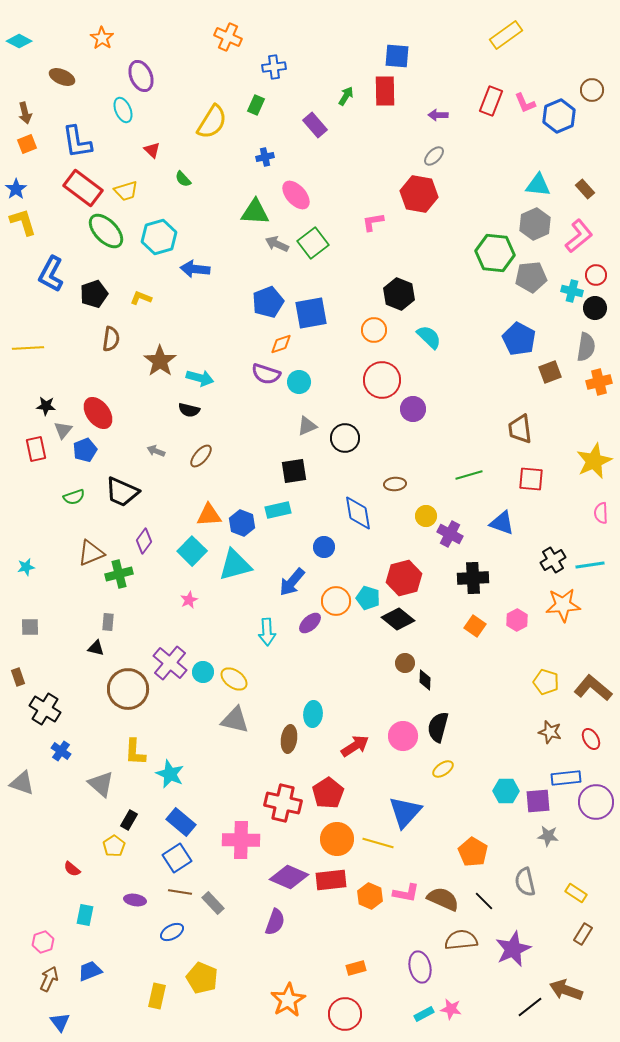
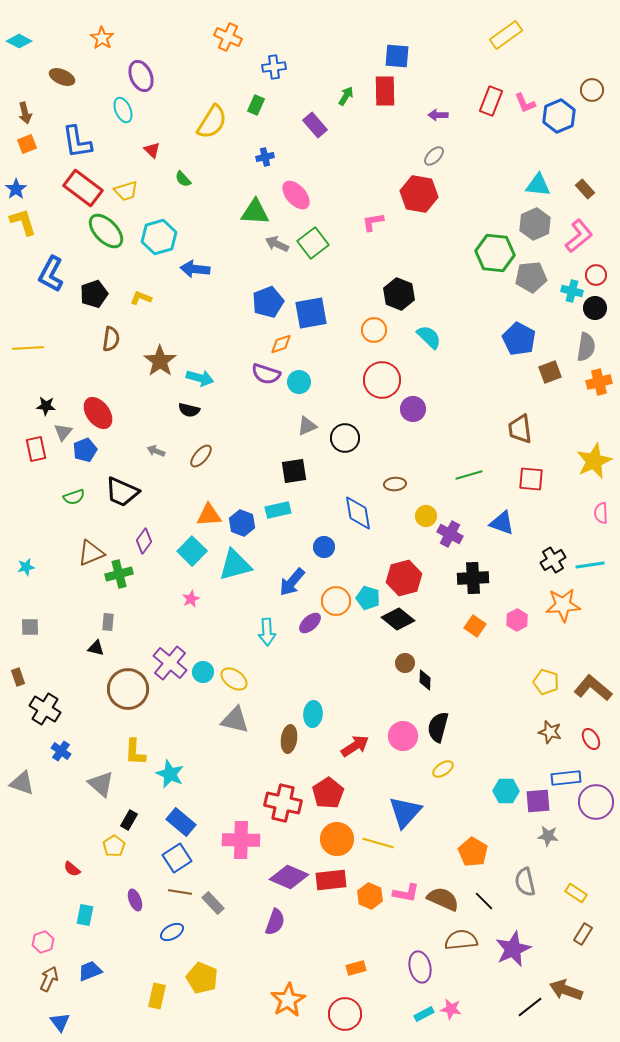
gray triangle at (63, 430): moved 2 px down
pink star at (189, 600): moved 2 px right, 1 px up
purple ellipse at (135, 900): rotated 60 degrees clockwise
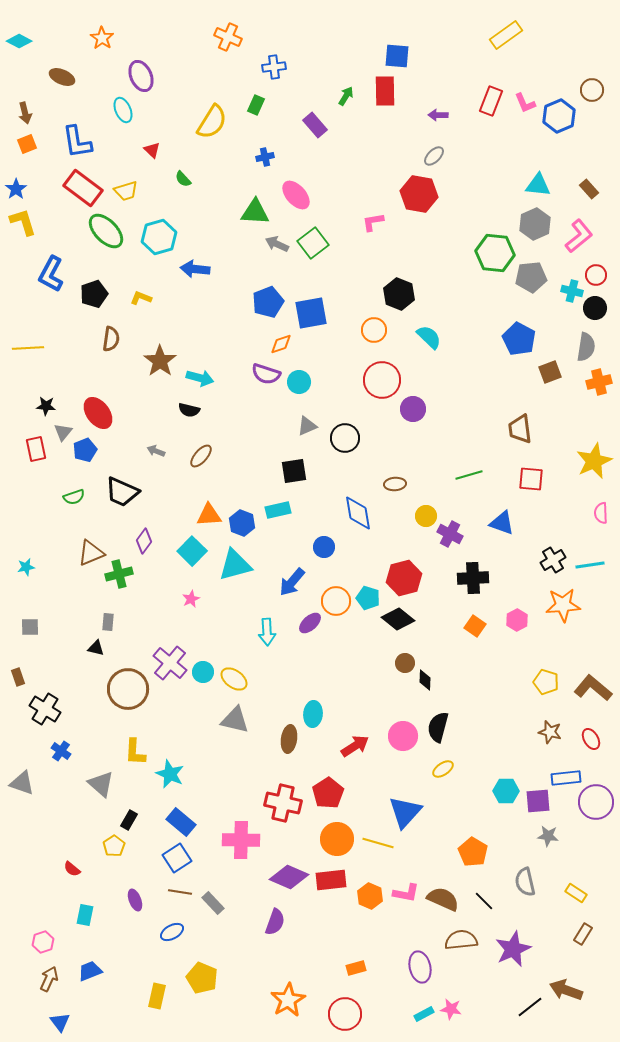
brown rectangle at (585, 189): moved 4 px right
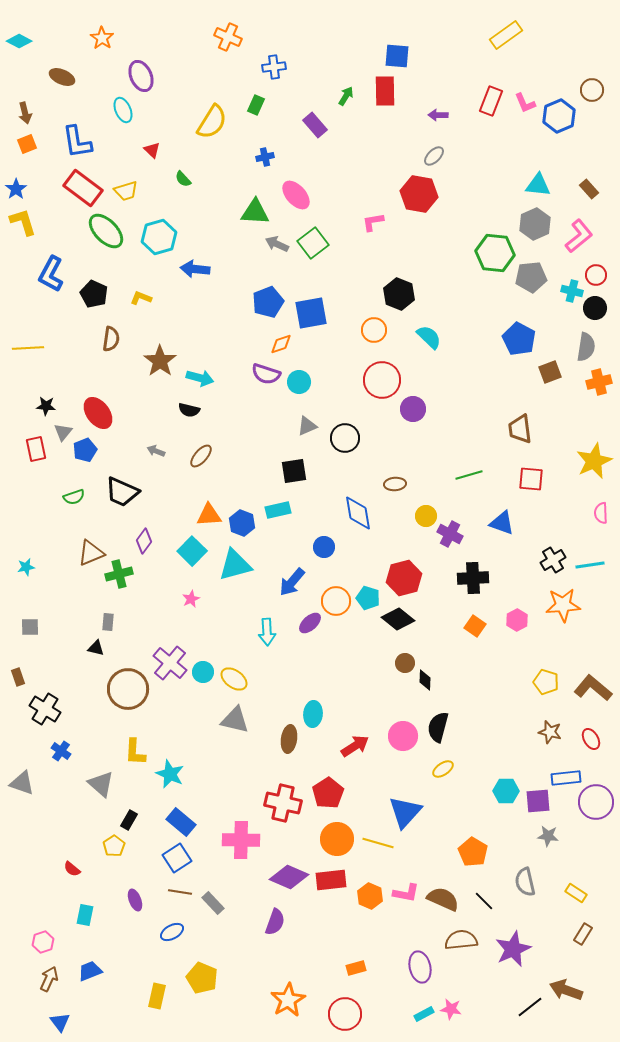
black pentagon at (94, 294): rotated 28 degrees counterclockwise
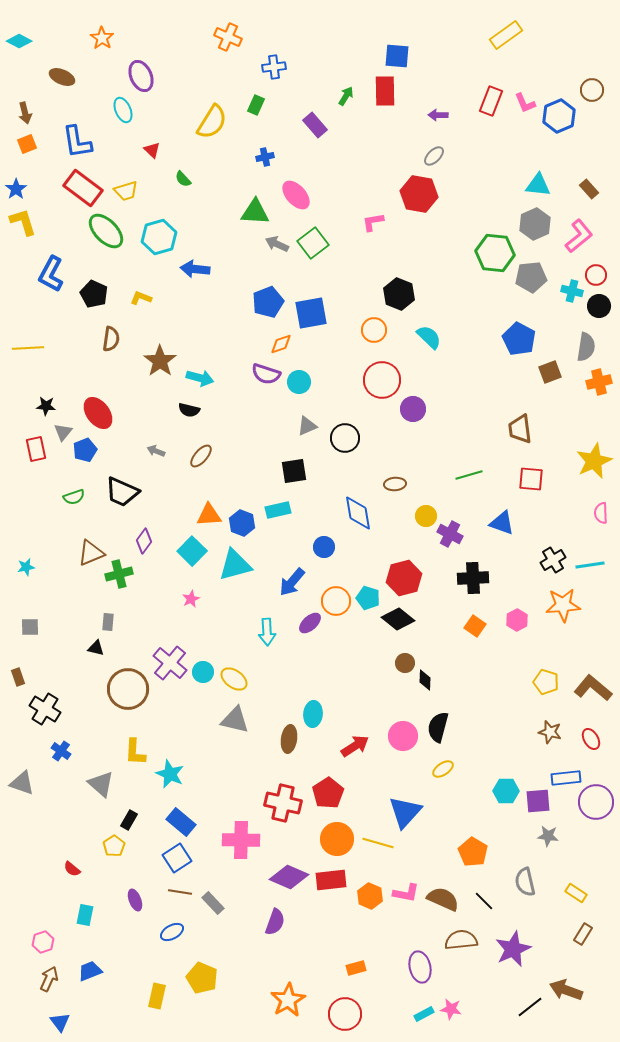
black circle at (595, 308): moved 4 px right, 2 px up
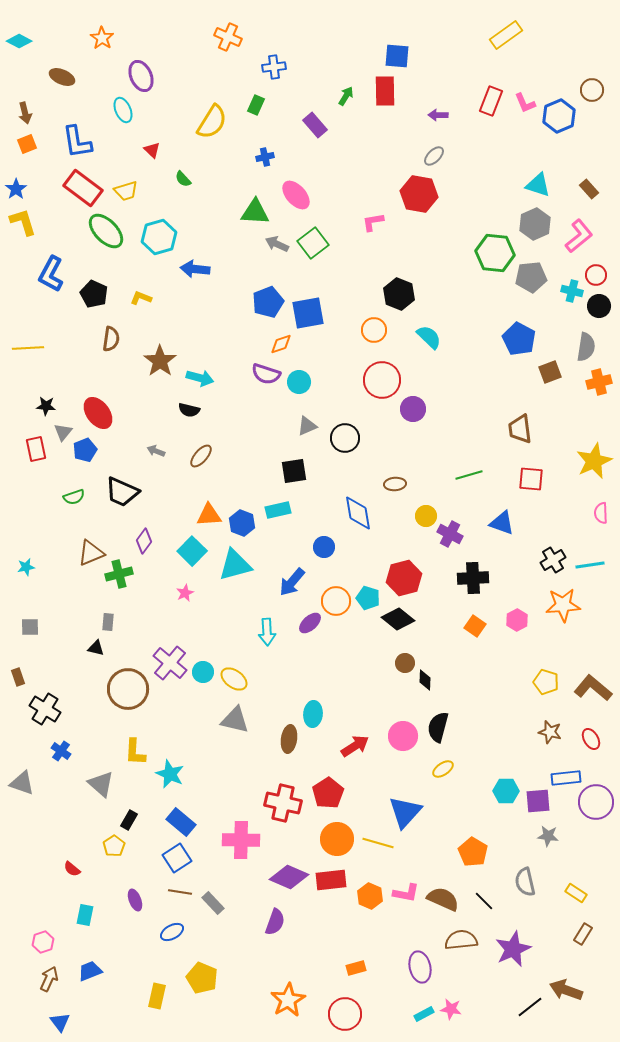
cyan triangle at (538, 185): rotated 12 degrees clockwise
blue square at (311, 313): moved 3 px left
pink star at (191, 599): moved 6 px left, 6 px up
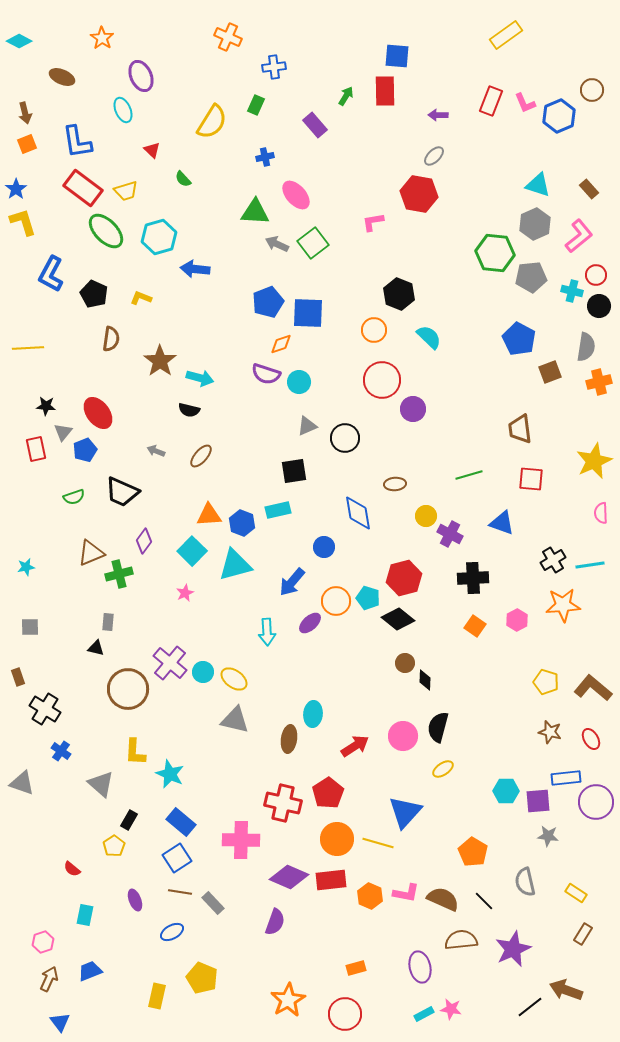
blue square at (308, 313): rotated 12 degrees clockwise
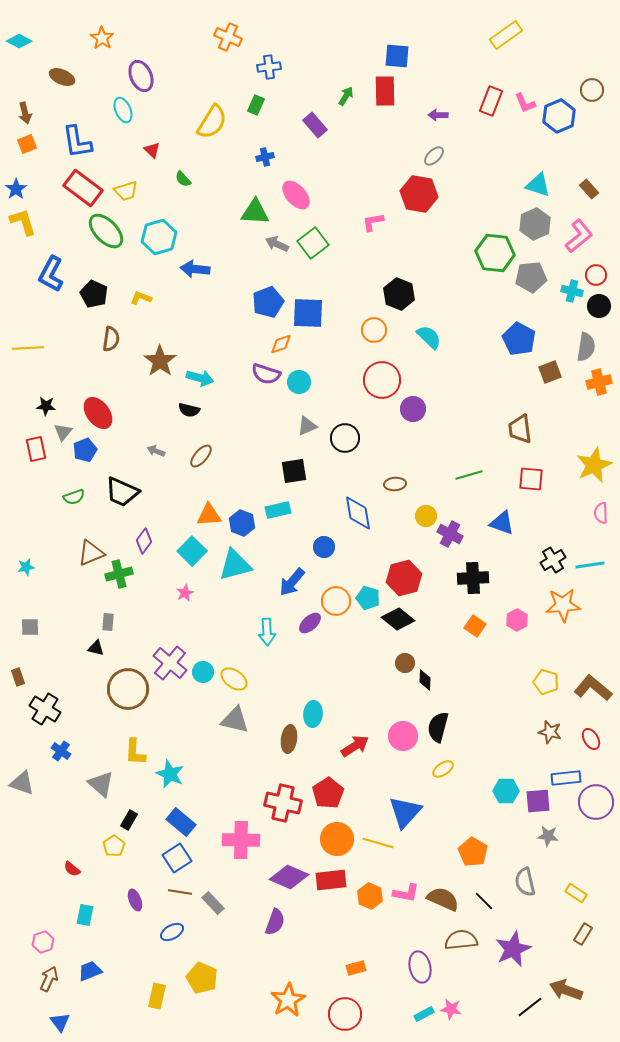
blue cross at (274, 67): moved 5 px left
yellow star at (594, 461): moved 4 px down
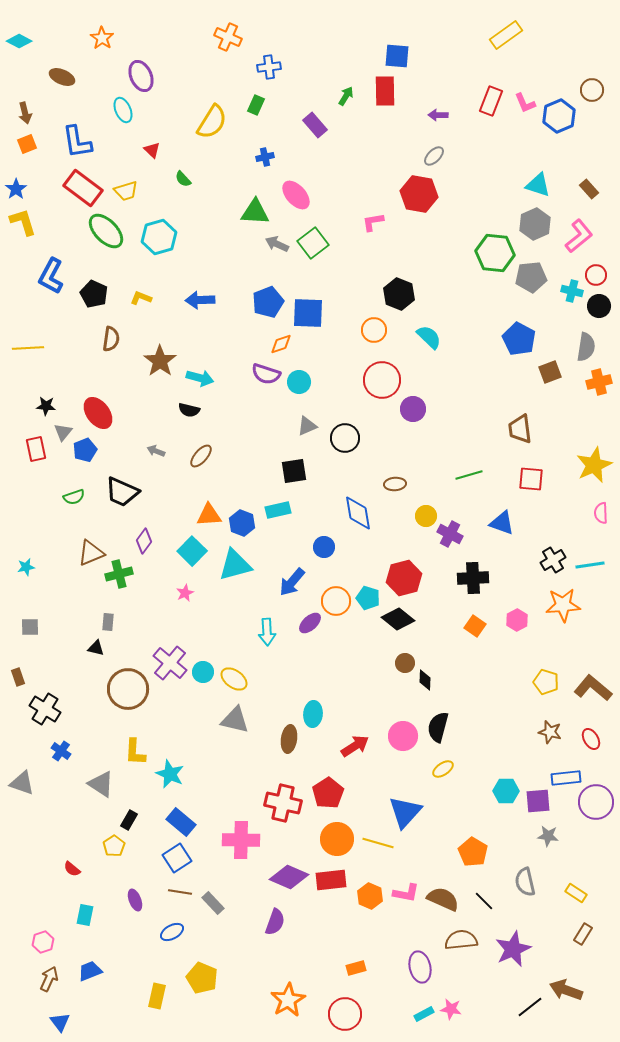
blue arrow at (195, 269): moved 5 px right, 31 px down; rotated 8 degrees counterclockwise
blue L-shape at (51, 274): moved 2 px down
gray triangle at (101, 784): rotated 8 degrees counterclockwise
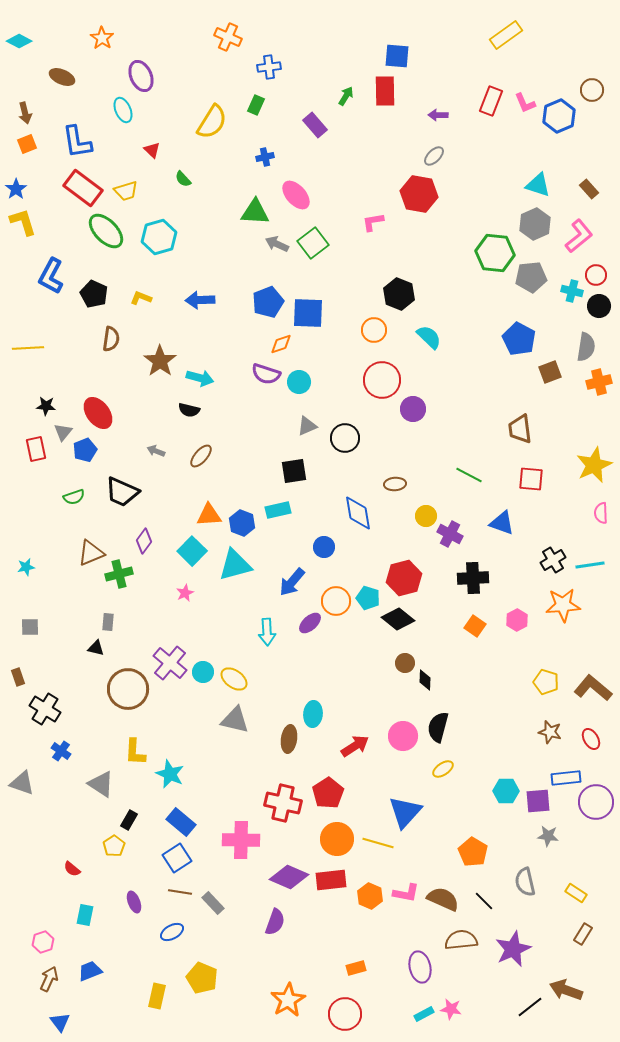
green line at (469, 475): rotated 44 degrees clockwise
purple ellipse at (135, 900): moved 1 px left, 2 px down
